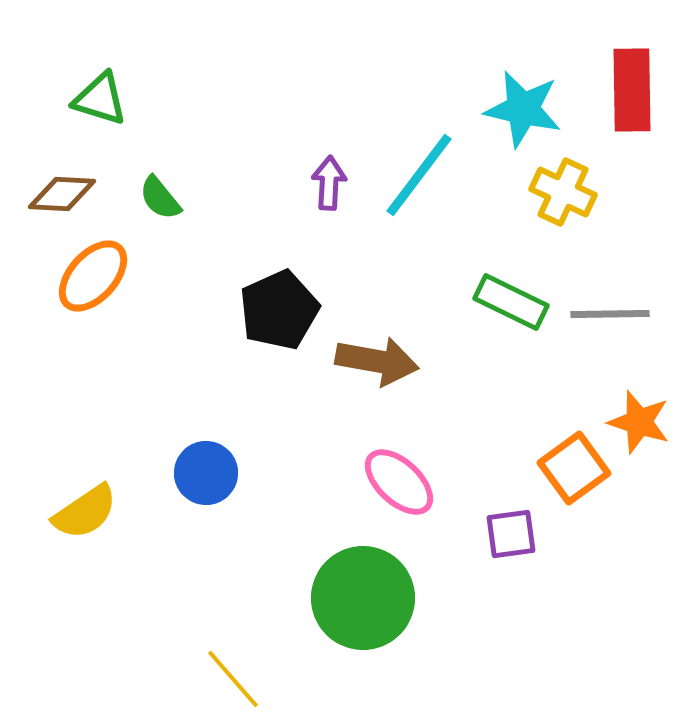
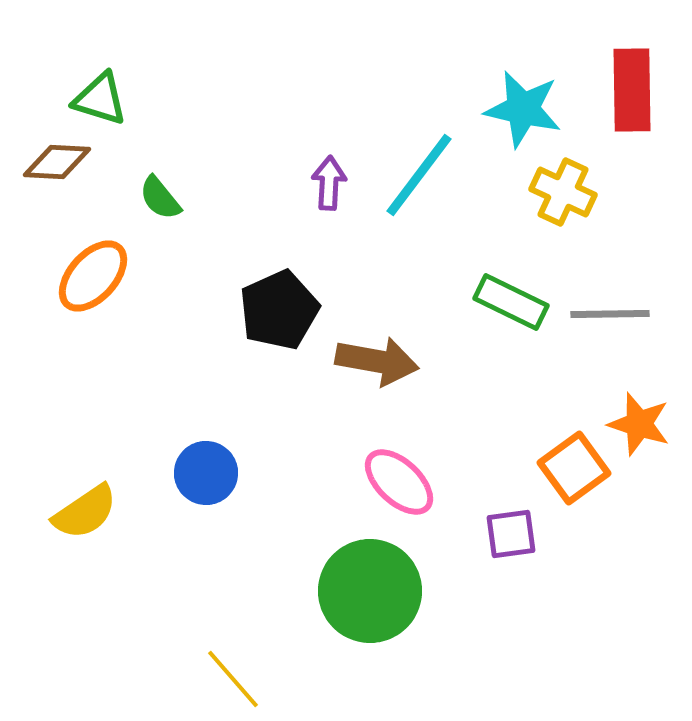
brown diamond: moved 5 px left, 32 px up
orange star: moved 2 px down
green circle: moved 7 px right, 7 px up
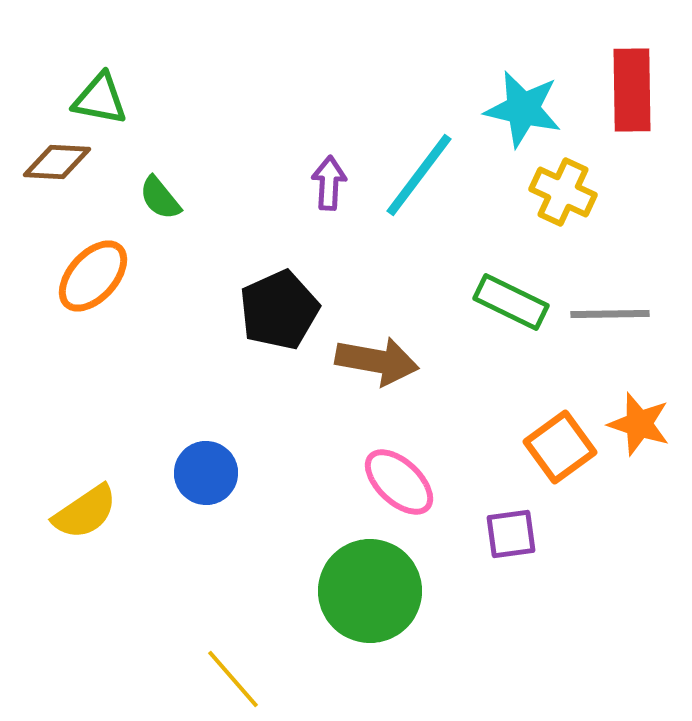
green triangle: rotated 6 degrees counterclockwise
orange square: moved 14 px left, 21 px up
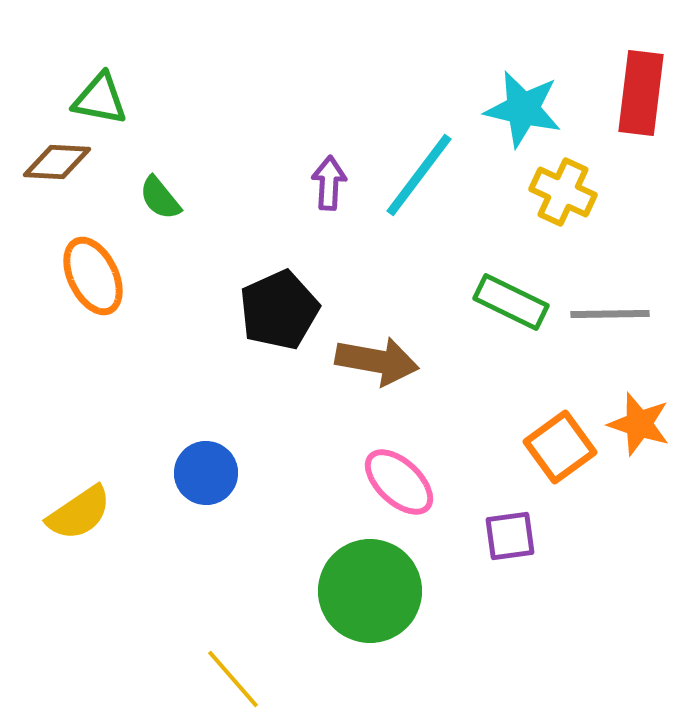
red rectangle: moved 9 px right, 3 px down; rotated 8 degrees clockwise
orange ellipse: rotated 68 degrees counterclockwise
yellow semicircle: moved 6 px left, 1 px down
purple square: moved 1 px left, 2 px down
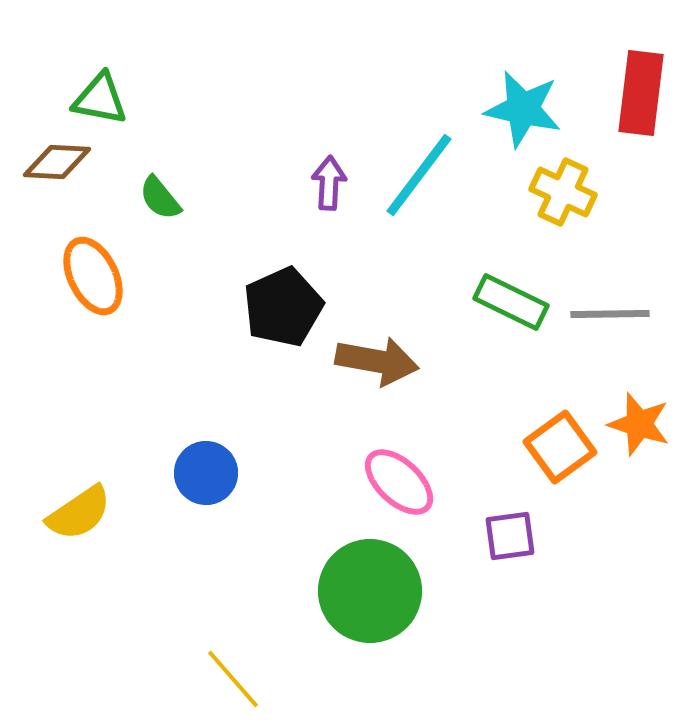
black pentagon: moved 4 px right, 3 px up
